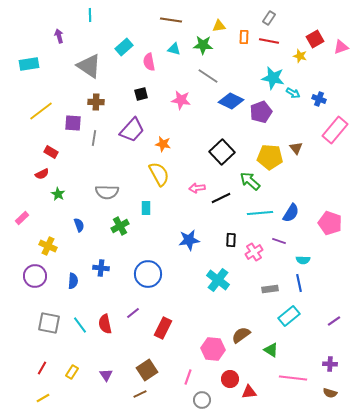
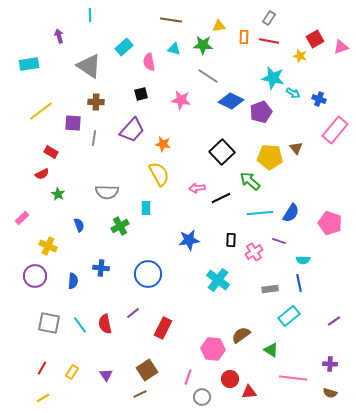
gray circle at (202, 400): moved 3 px up
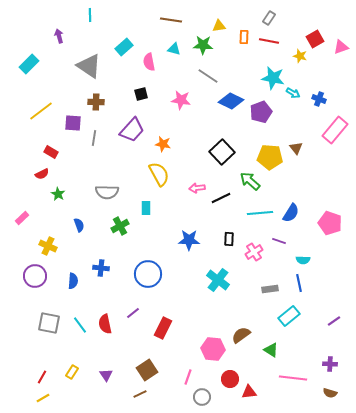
cyan rectangle at (29, 64): rotated 36 degrees counterclockwise
blue star at (189, 240): rotated 10 degrees clockwise
black rectangle at (231, 240): moved 2 px left, 1 px up
red line at (42, 368): moved 9 px down
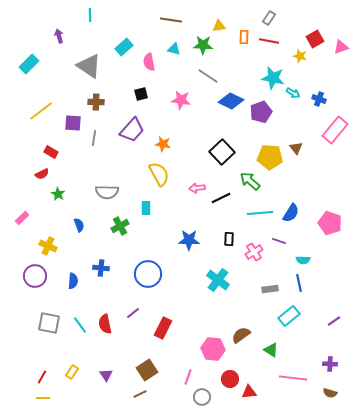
yellow line at (43, 398): rotated 32 degrees clockwise
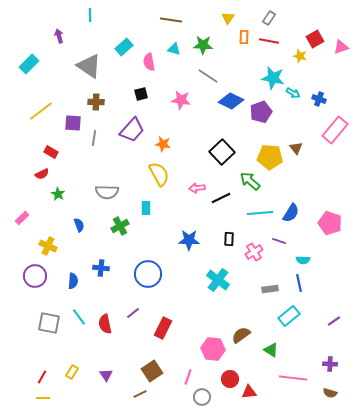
yellow triangle at (219, 26): moved 9 px right, 8 px up; rotated 48 degrees counterclockwise
cyan line at (80, 325): moved 1 px left, 8 px up
brown square at (147, 370): moved 5 px right, 1 px down
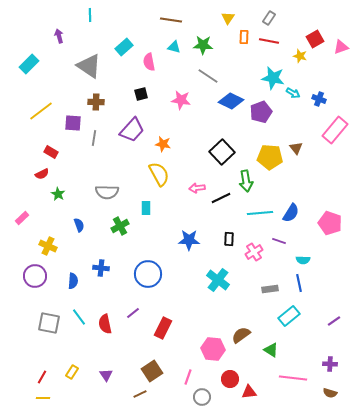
cyan triangle at (174, 49): moved 2 px up
green arrow at (250, 181): moved 4 px left; rotated 140 degrees counterclockwise
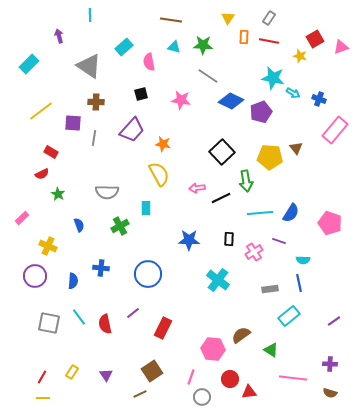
pink line at (188, 377): moved 3 px right
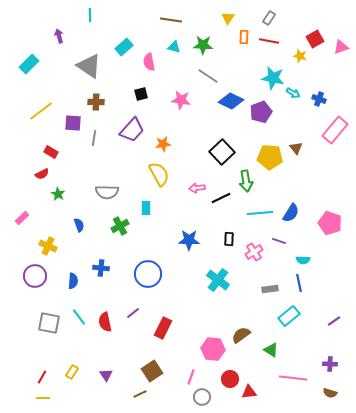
orange star at (163, 144): rotated 21 degrees counterclockwise
red semicircle at (105, 324): moved 2 px up
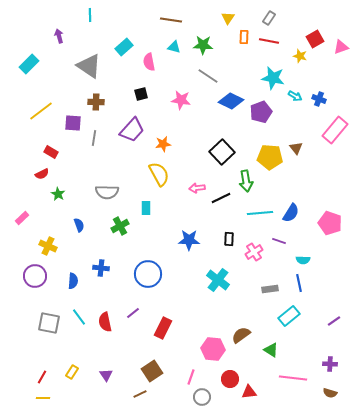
cyan arrow at (293, 93): moved 2 px right, 3 px down
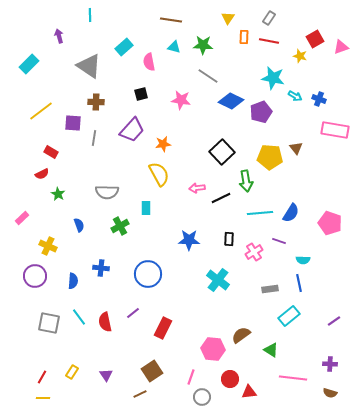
pink rectangle at (335, 130): rotated 60 degrees clockwise
